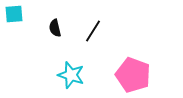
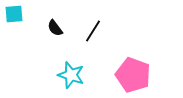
black semicircle: rotated 24 degrees counterclockwise
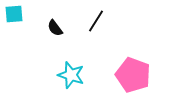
black line: moved 3 px right, 10 px up
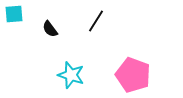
black semicircle: moved 5 px left, 1 px down
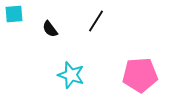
pink pentagon: moved 7 px right; rotated 24 degrees counterclockwise
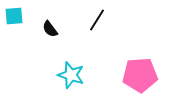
cyan square: moved 2 px down
black line: moved 1 px right, 1 px up
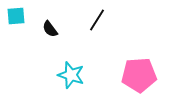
cyan square: moved 2 px right
pink pentagon: moved 1 px left
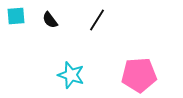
black semicircle: moved 9 px up
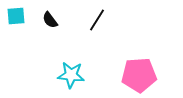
cyan star: rotated 12 degrees counterclockwise
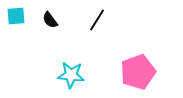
pink pentagon: moved 1 px left, 3 px up; rotated 16 degrees counterclockwise
